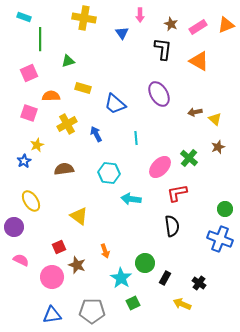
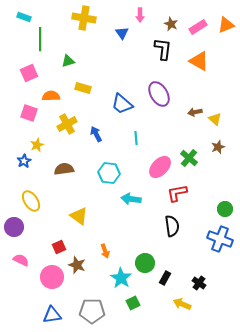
blue trapezoid at (115, 104): moved 7 px right
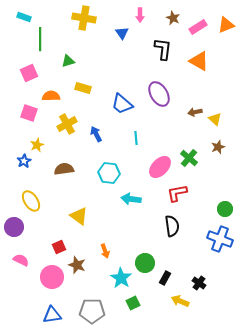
brown star at (171, 24): moved 2 px right, 6 px up
yellow arrow at (182, 304): moved 2 px left, 3 px up
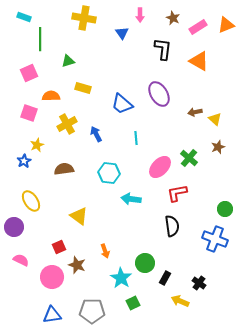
blue cross at (220, 239): moved 5 px left
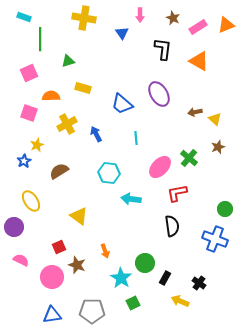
brown semicircle at (64, 169): moved 5 px left, 2 px down; rotated 24 degrees counterclockwise
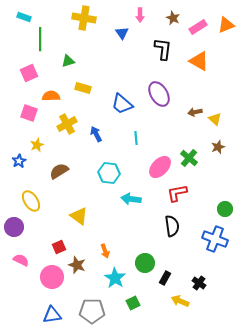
blue star at (24, 161): moved 5 px left
cyan star at (121, 278): moved 6 px left
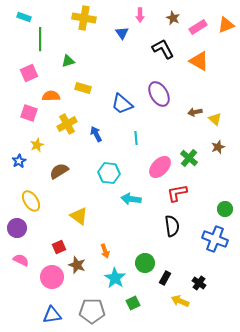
black L-shape at (163, 49): rotated 35 degrees counterclockwise
purple circle at (14, 227): moved 3 px right, 1 px down
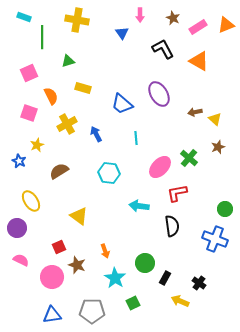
yellow cross at (84, 18): moved 7 px left, 2 px down
green line at (40, 39): moved 2 px right, 2 px up
orange semicircle at (51, 96): rotated 66 degrees clockwise
blue star at (19, 161): rotated 16 degrees counterclockwise
cyan arrow at (131, 199): moved 8 px right, 7 px down
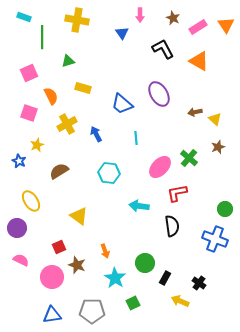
orange triangle at (226, 25): rotated 42 degrees counterclockwise
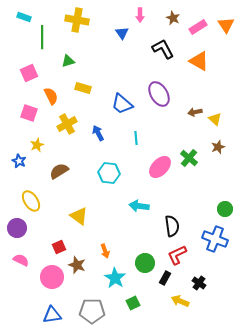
blue arrow at (96, 134): moved 2 px right, 1 px up
red L-shape at (177, 193): moved 62 px down; rotated 15 degrees counterclockwise
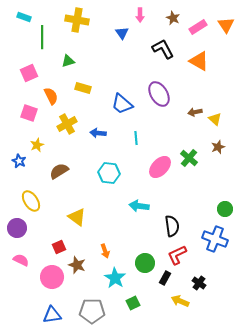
blue arrow at (98, 133): rotated 56 degrees counterclockwise
yellow triangle at (79, 216): moved 2 px left, 1 px down
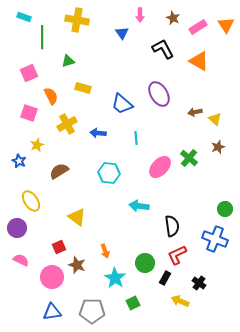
blue triangle at (52, 315): moved 3 px up
